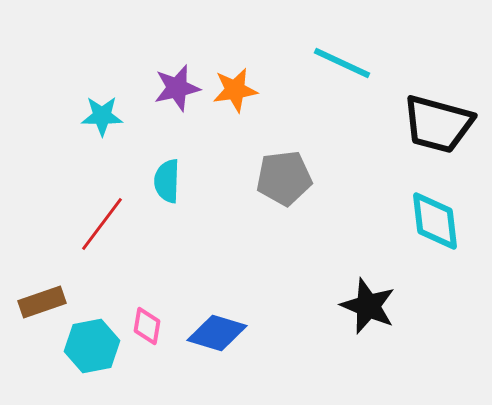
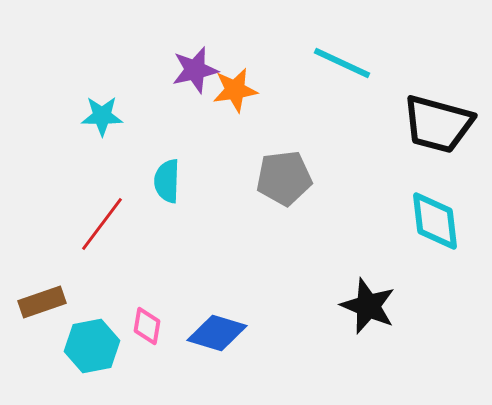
purple star: moved 18 px right, 18 px up
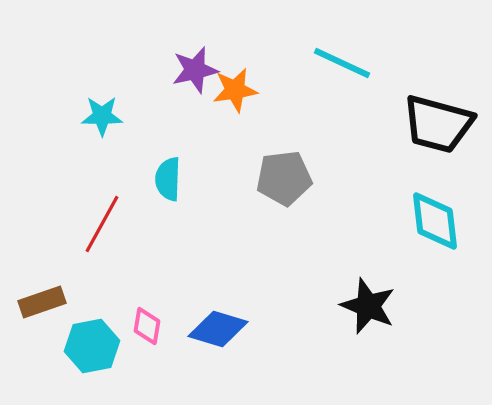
cyan semicircle: moved 1 px right, 2 px up
red line: rotated 8 degrees counterclockwise
blue diamond: moved 1 px right, 4 px up
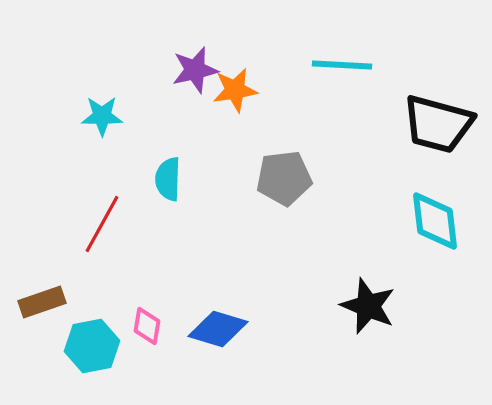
cyan line: moved 2 px down; rotated 22 degrees counterclockwise
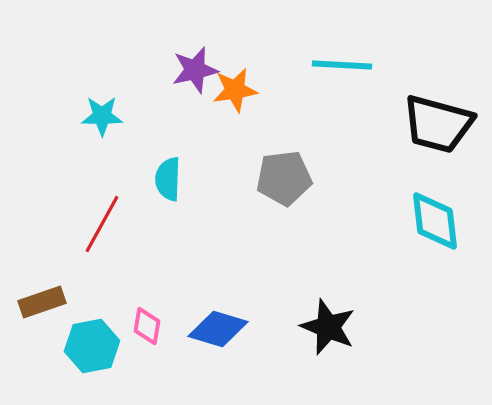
black star: moved 40 px left, 21 px down
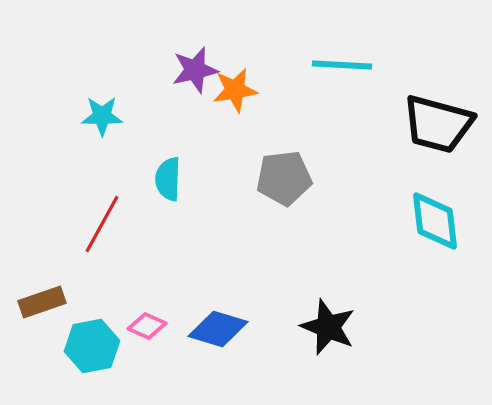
pink diamond: rotated 75 degrees counterclockwise
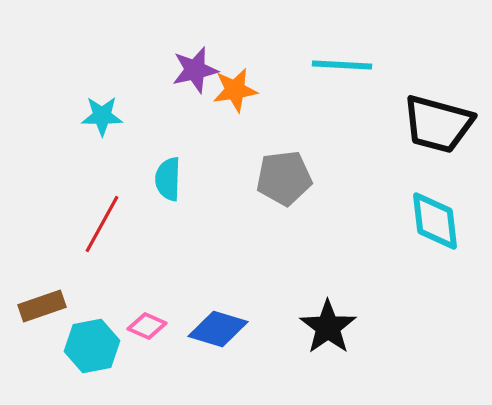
brown rectangle: moved 4 px down
black star: rotated 14 degrees clockwise
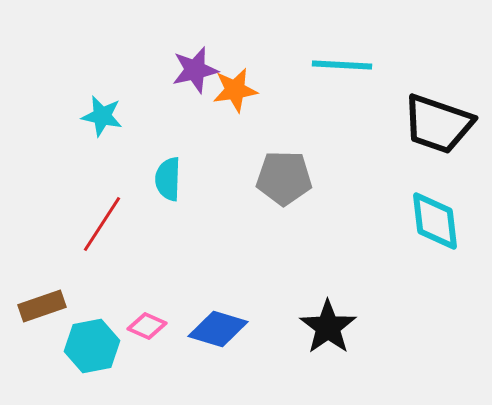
cyan star: rotated 12 degrees clockwise
black trapezoid: rotated 4 degrees clockwise
gray pentagon: rotated 8 degrees clockwise
red line: rotated 4 degrees clockwise
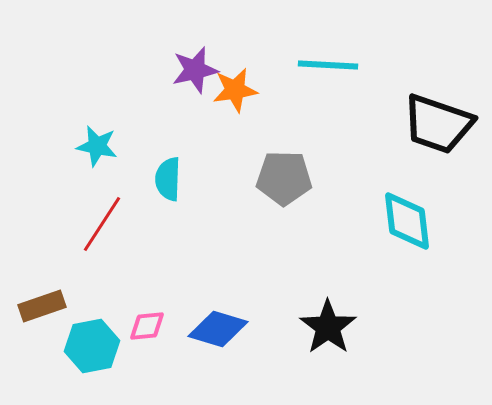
cyan line: moved 14 px left
cyan star: moved 5 px left, 30 px down
cyan diamond: moved 28 px left
pink diamond: rotated 30 degrees counterclockwise
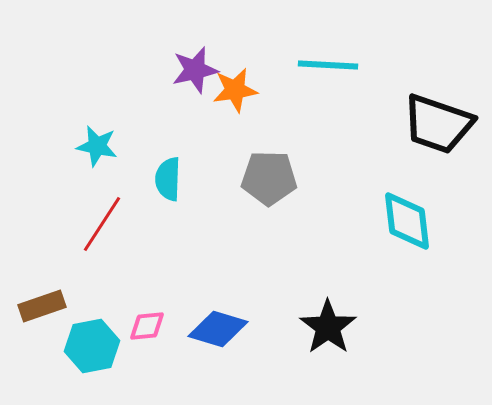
gray pentagon: moved 15 px left
